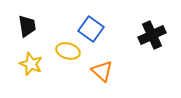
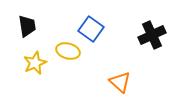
yellow star: moved 4 px right, 1 px up; rotated 25 degrees clockwise
orange triangle: moved 18 px right, 11 px down
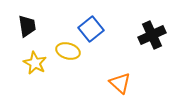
blue square: rotated 15 degrees clockwise
yellow star: rotated 20 degrees counterclockwise
orange triangle: moved 1 px down
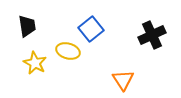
orange triangle: moved 3 px right, 3 px up; rotated 15 degrees clockwise
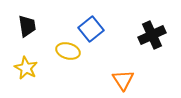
yellow star: moved 9 px left, 5 px down
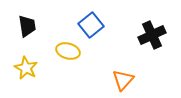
blue square: moved 4 px up
orange triangle: rotated 15 degrees clockwise
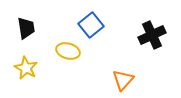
black trapezoid: moved 1 px left, 2 px down
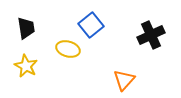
black cross: moved 1 px left
yellow ellipse: moved 2 px up
yellow star: moved 2 px up
orange triangle: moved 1 px right
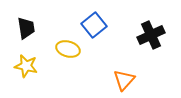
blue square: moved 3 px right
yellow star: rotated 15 degrees counterclockwise
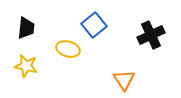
black trapezoid: rotated 15 degrees clockwise
orange triangle: rotated 15 degrees counterclockwise
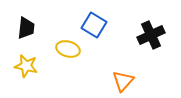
blue square: rotated 20 degrees counterclockwise
orange triangle: moved 1 px left, 1 px down; rotated 15 degrees clockwise
